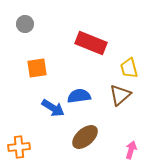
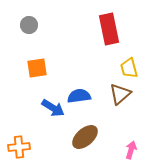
gray circle: moved 4 px right, 1 px down
red rectangle: moved 18 px right, 14 px up; rotated 56 degrees clockwise
brown triangle: moved 1 px up
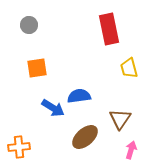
brown triangle: moved 25 px down; rotated 15 degrees counterclockwise
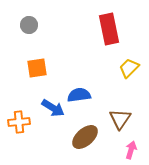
yellow trapezoid: rotated 60 degrees clockwise
blue semicircle: moved 1 px up
orange cross: moved 25 px up
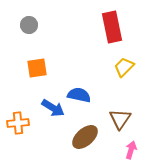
red rectangle: moved 3 px right, 2 px up
yellow trapezoid: moved 5 px left, 1 px up
blue semicircle: rotated 20 degrees clockwise
orange cross: moved 1 px left, 1 px down
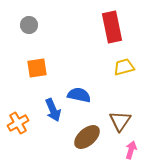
yellow trapezoid: rotated 30 degrees clockwise
blue arrow: moved 2 px down; rotated 35 degrees clockwise
brown triangle: moved 2 px down
orange cross: rotated 25 degrees counterclockwise
brown ellipse: moved 2 px right
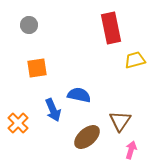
red rectangle: moved 1 px left, 1 px down
yellow trapezoid: moved 11 px right, 7 px up
orange cross: rotated 15 degrees counterclockwise
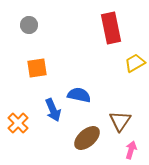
yellow trapezoid: moved 3 px down; rotated 15 degrees counterclockwise
brown ellipse: moved 1 px down
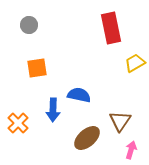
blue arrow: rotated 25 degrees clockwise
